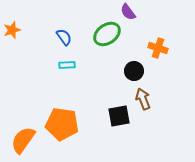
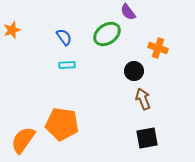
black square: moved 28 px right, 22 px down
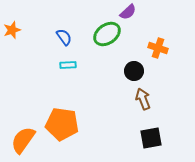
purple semicircle: rotated 96 degrees counterclockwise
cyan rectangle: moved 1 px right
black square: moved 4 px right
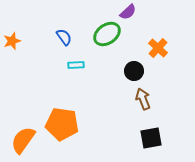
orange star: moved 11 px down
orange cross: rotated 24 degrees clockwise
cyan rectangle: moved 8 px right
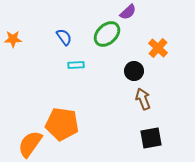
green ellipse: rotated 8 degrees counterclockwise
orange star: moved 1 px right, 2 px up; rotated 18 degrees clockwise
orange semicircle: moved 7 px right, 4 px down
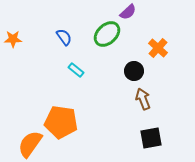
cyan rectangle: moved 5 px down; rotated 42 degrees clockwise
orange pentagon: moved 1 px left, 2 px up
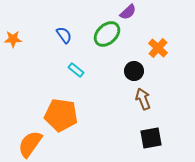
blue semicircle: moved 2 px up
orange pentagon: moved 7 px up
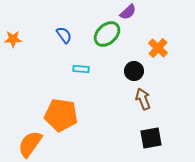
cyan rectangle: moved 5 px right, 1 px up; rotated 35 degrees counterclockwise
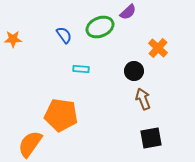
green ellipse: moved 7 px left, 7 px up; rotated 20 degrees clockwise
